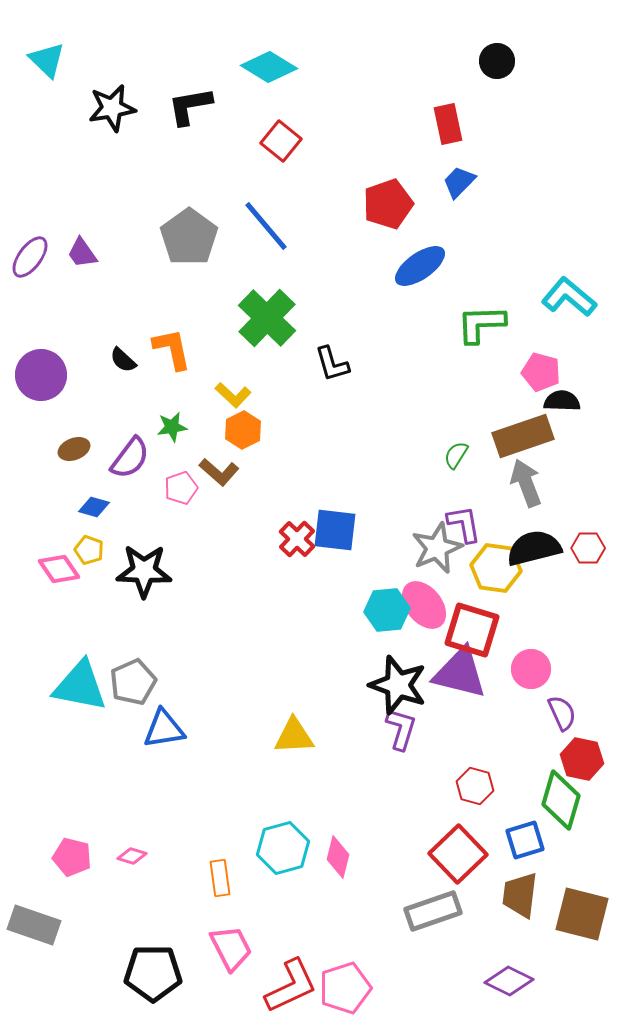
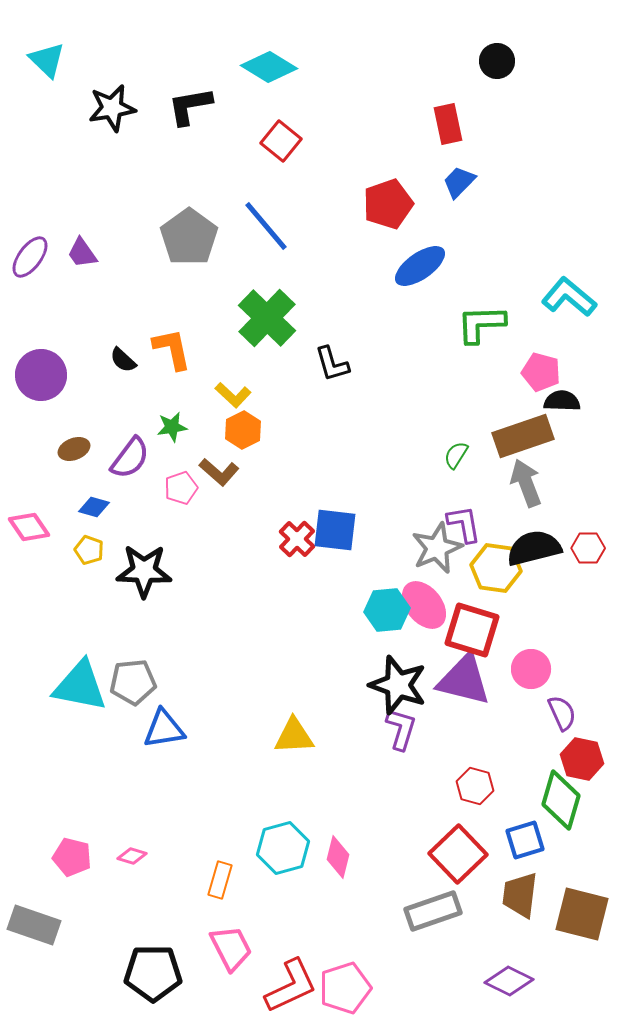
pink diamond at (59, 569): moved 30 px left, 42 px up
purple triangle at (460, 673): moved 4 px right, 7 px down
gray pentagon at (133, 682): rotated 18 degrees clockwise
orange rectangle at (220, 878): moved 2 px down; rotated 24 degrees clockwise
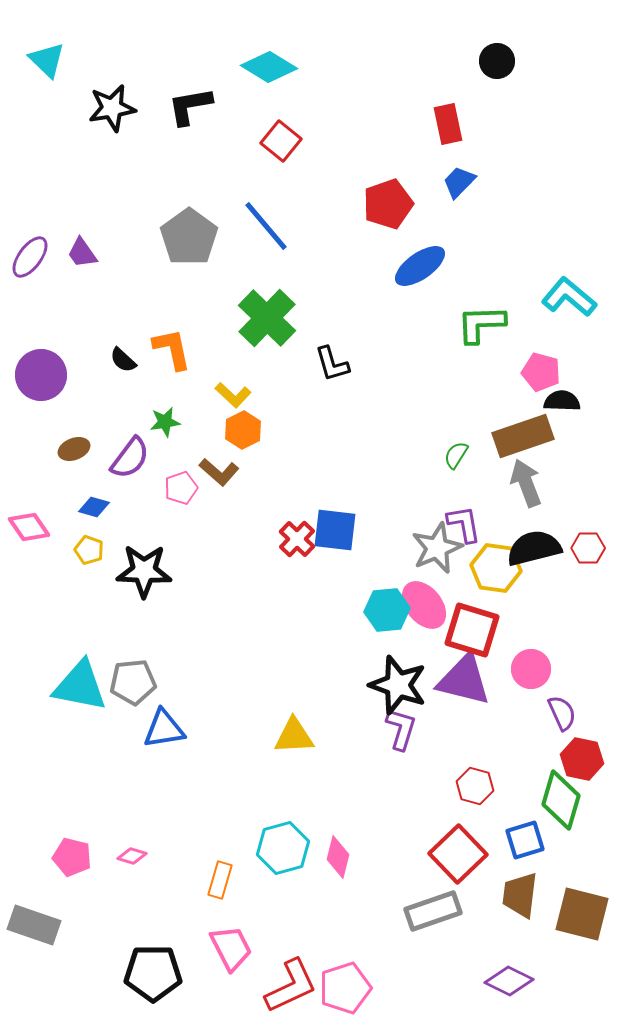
green star at (172, 427): moved 7 px left, 5 px up
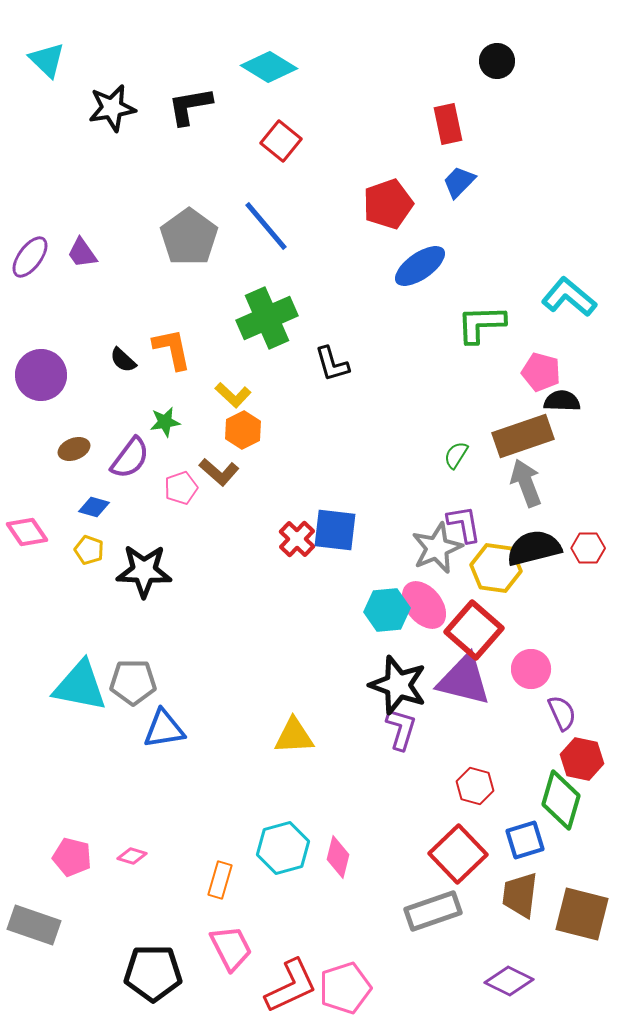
green cross at (267, 318): rotated 22 degrees clockwise
pink diamond at (29, 527): moved 2 px left, 5 px down
red square at (472, 630): moved 2 px right; rotated 24 degrees clockwise
gray pentagon at (133, 682): rotated 6 degrees clockwise
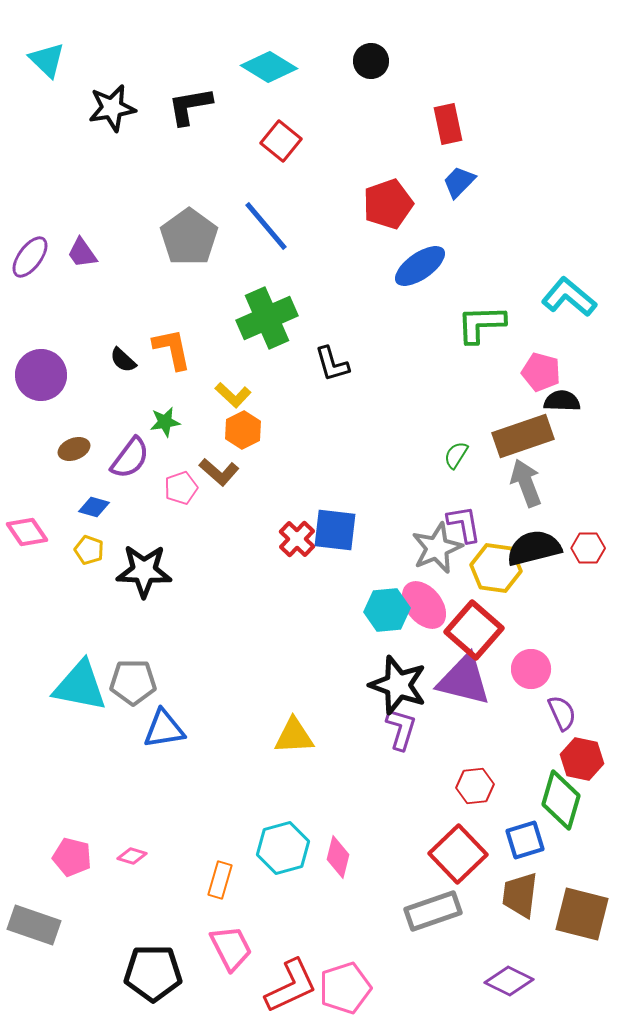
black circle at (497, 61): moved 126 px left
red hexagon at (475, 786): rotated 21 degrees counterclockwise
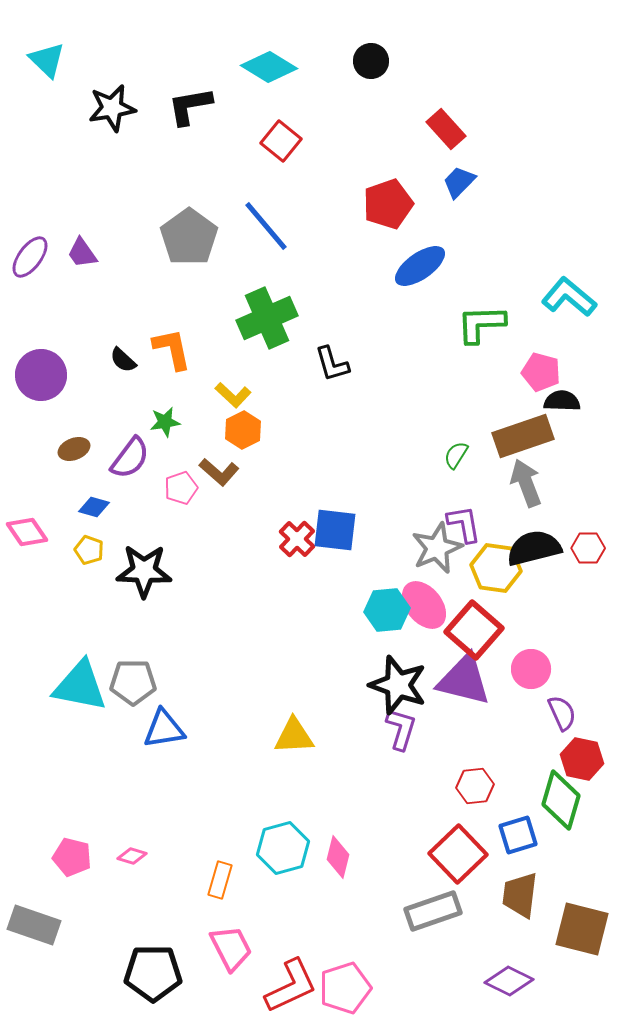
red rectangle at (448, 124): moved 2 px left, 5 px down; rotated 30 degrees counterclockwise
blue square at (525, 840): moved 7 px left, 5 px up
brown square at (582, 914): moved 15 px down
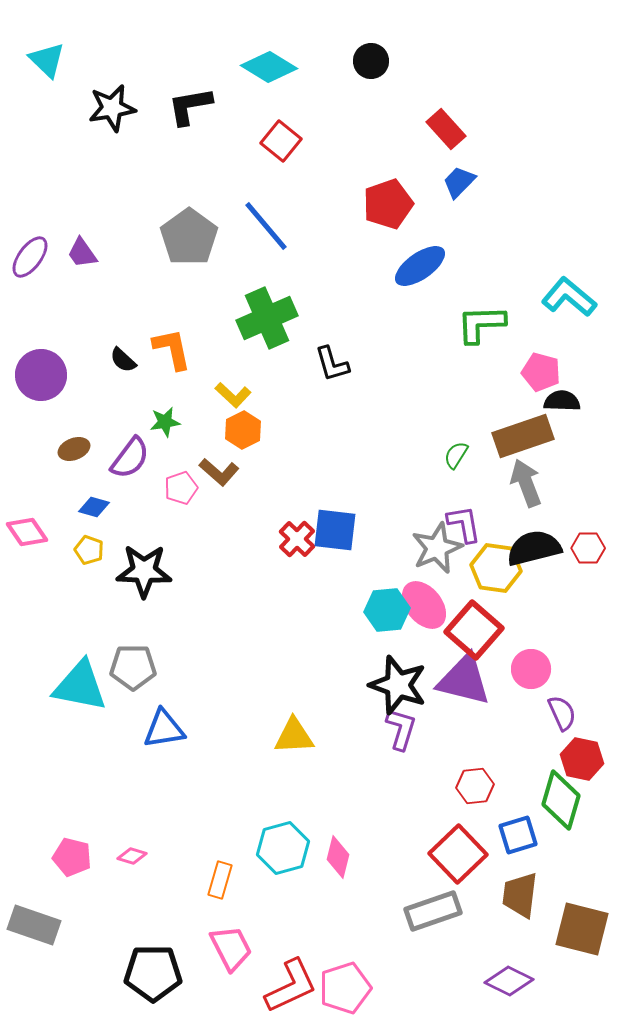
gray pentagon at (133, 682): moved 15 px up
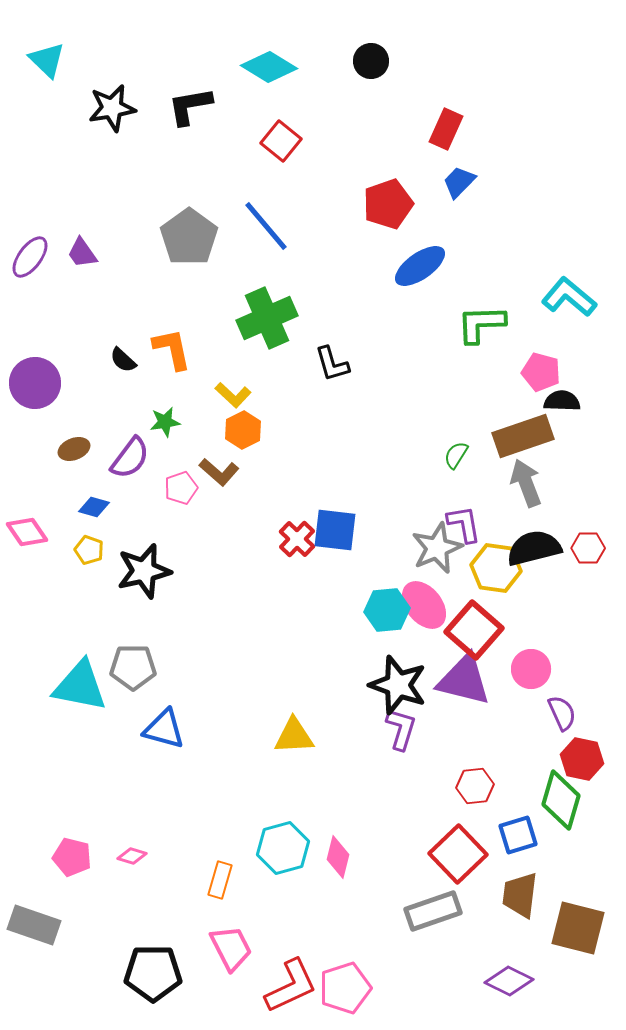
red rectangle at (446, 129): rotated 66 degrees clockwise
purple circle at (41, 375): moved 6 px left, 8 px down
black star at (144, 571): rotated 16 degrees counterclockwise
blue triangle at (164, 729): rotated 24 degrees clockwise
brown square at (582, 929): moved 4 px left, 1 px up
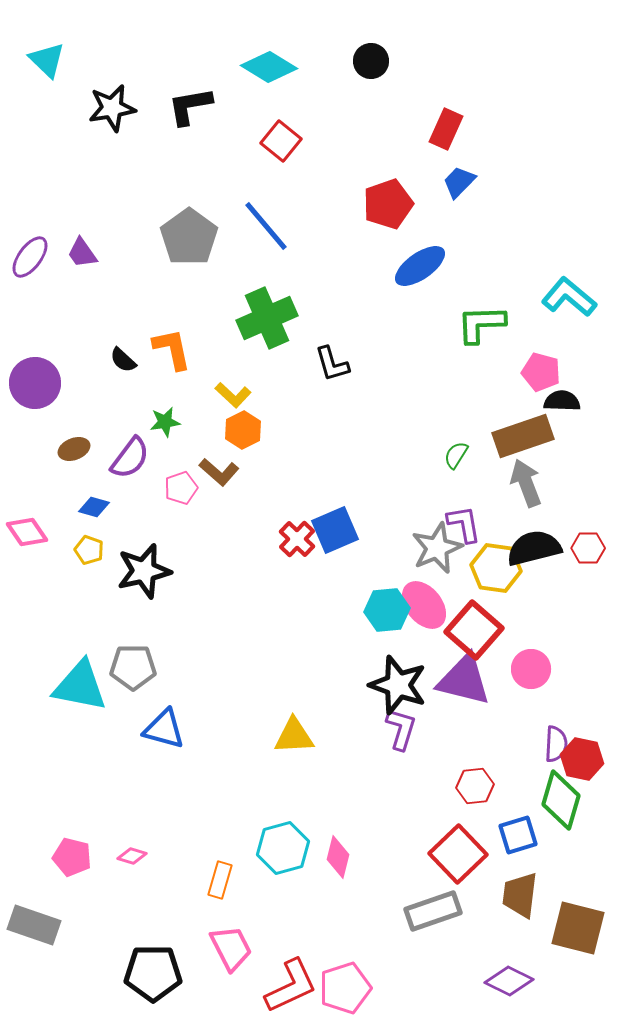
blue square at (335, 530): rotated 30 degrees counterclockwise
purple semicircle at (562, 713): moved 6 px left, 31 px down; rotated 27 degrees clockwise
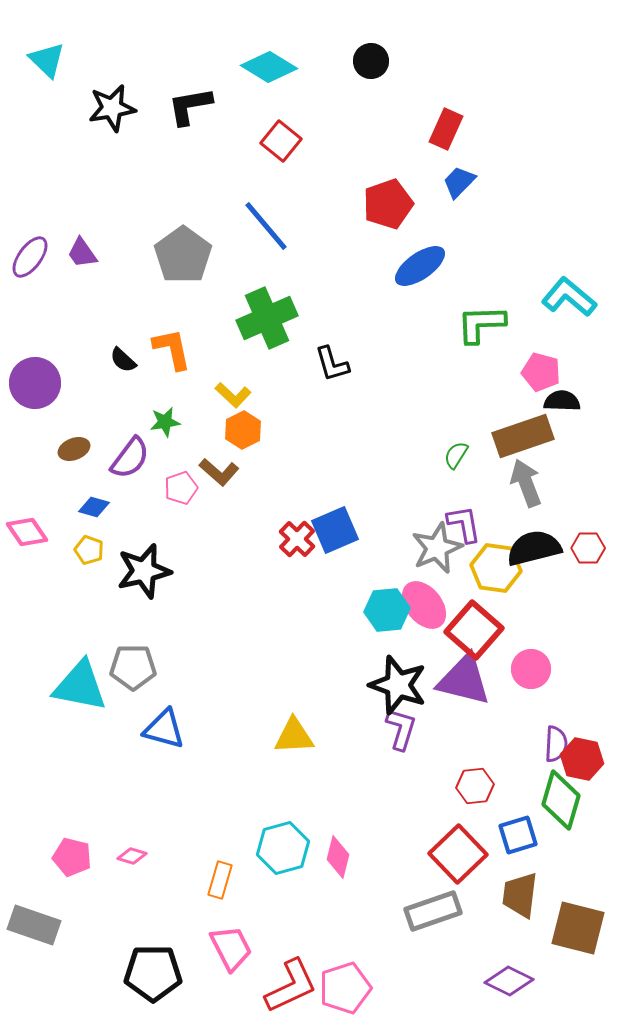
gray pentagon at (189, 237): moved 6 px left, 18 px down
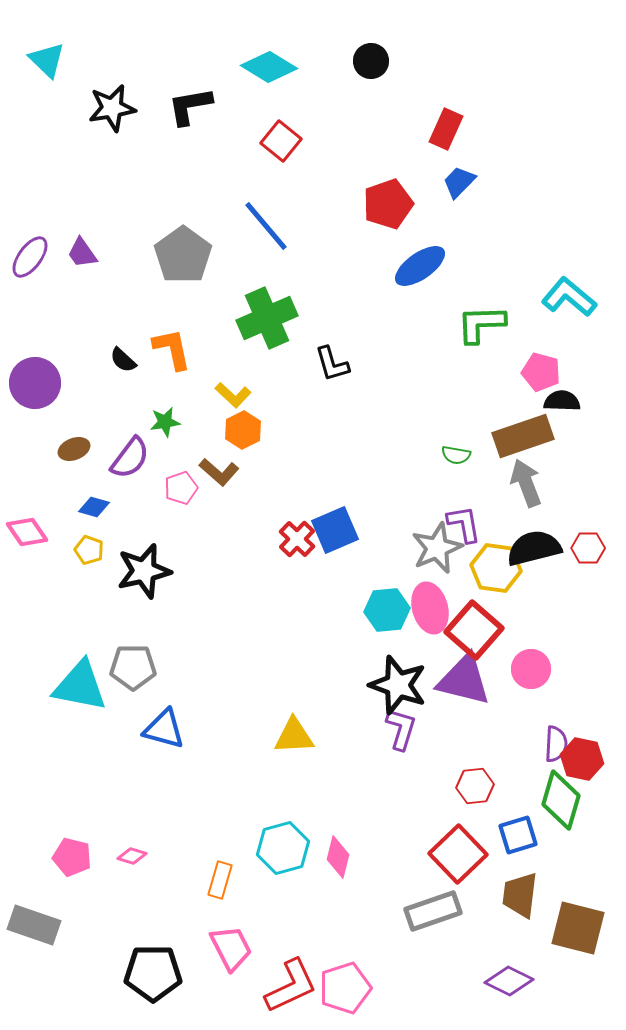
green semicircle at (456, 455): rotated 112 degrees counterclockwise
pink ellipse at (424, 605): moved 6 px right, 3 px down; rotated 24 degrees clockwise
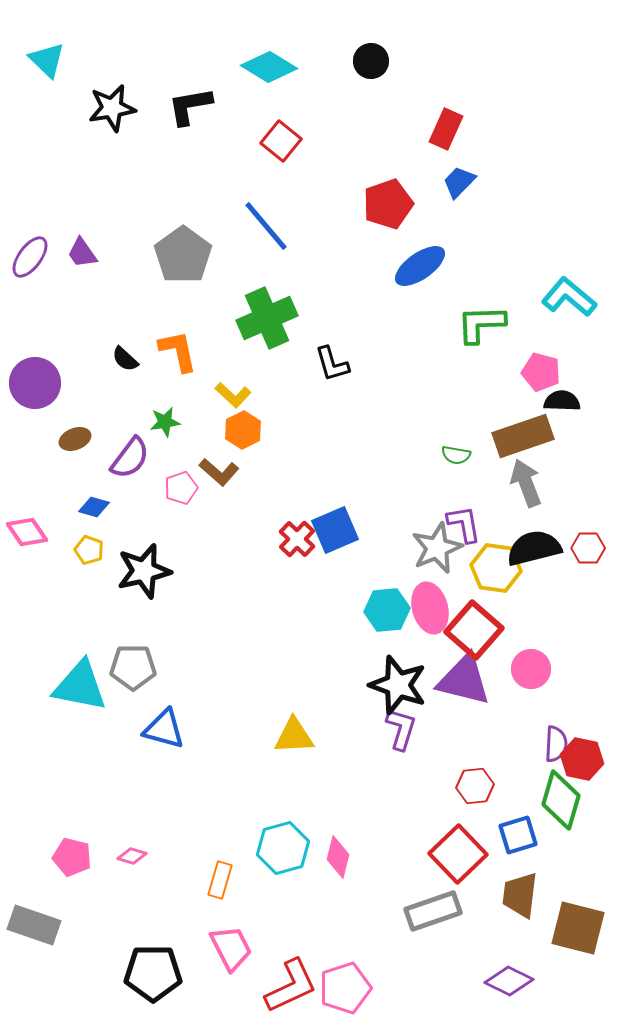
orange L-shape at (172, 349): moved 6 px right, 2 px down
black semicircle at (123, 360): moved 2 px right, 1 px up
brown ellipse at (74, 449): moved 1 px right, 10 px up
